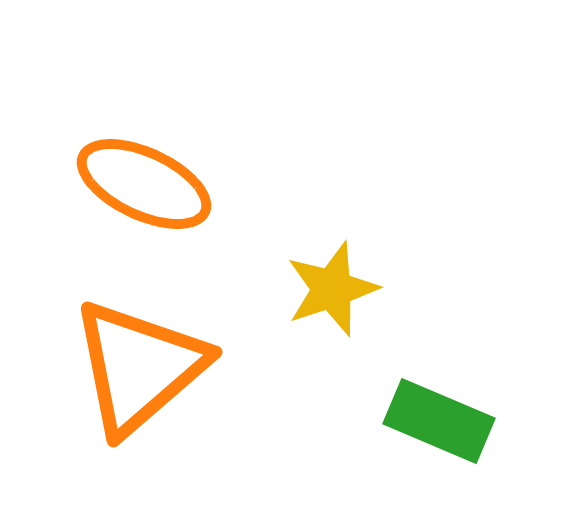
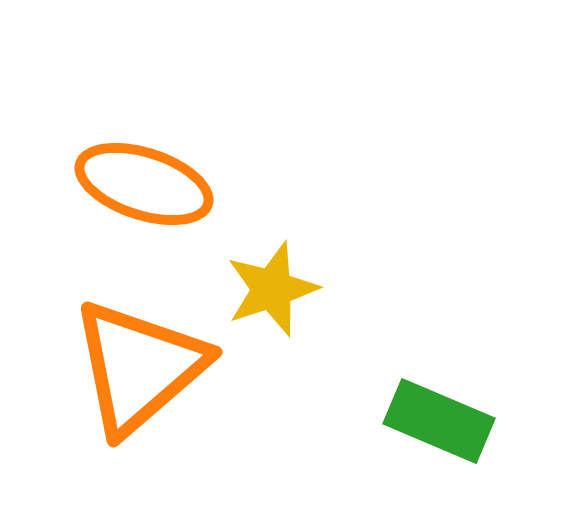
orange ellipse: rotated 7 degrees counterclockwise
yellow star: moved 60 px left
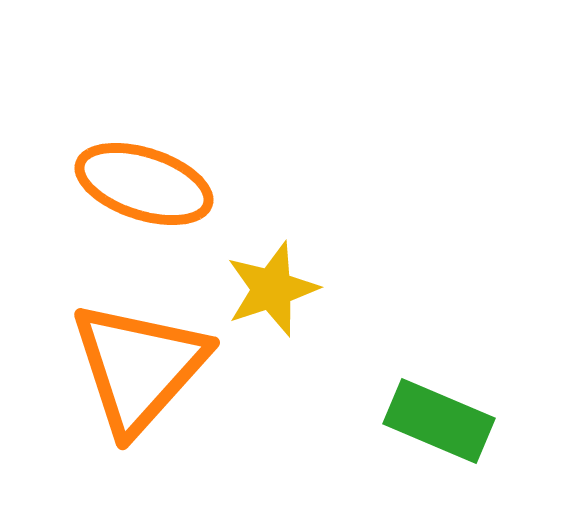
orange triangle: rotated 7 degrees counterclockwise
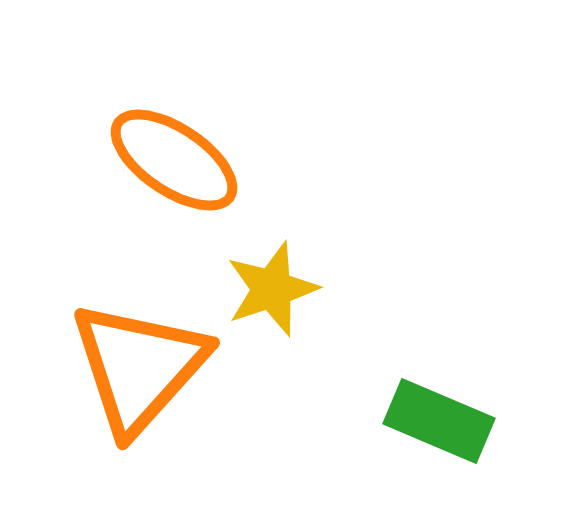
orange ellipse: moved 30 px right, 24 px up; rotated 16 degrees clockwise
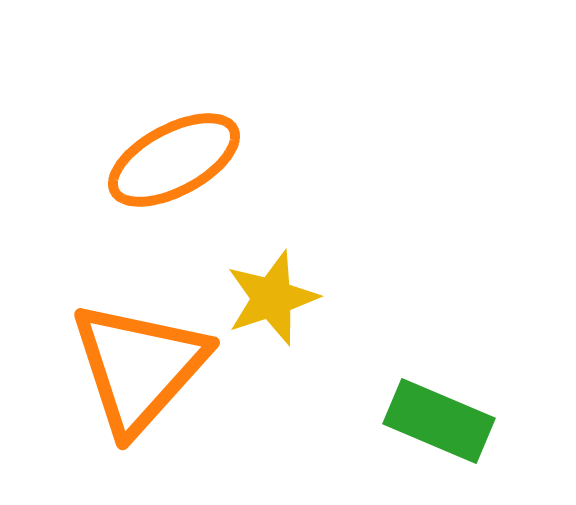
orange ellipse: rotated 62 degrees counterclockwise
yellow star: moved 9 px down
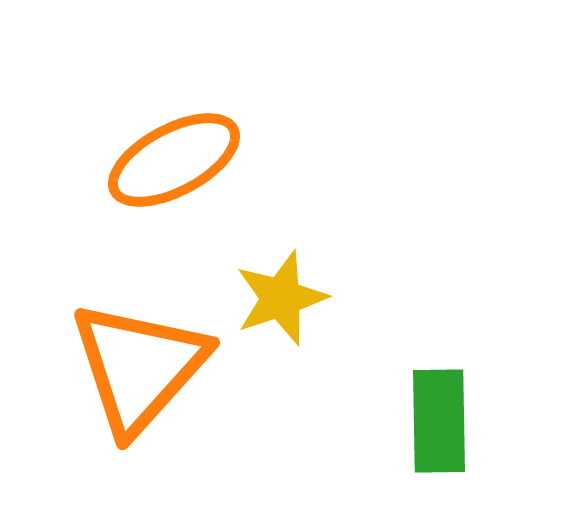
yellow star: moved 9 px right
green rectangle: rotated 66 degrees clockwise
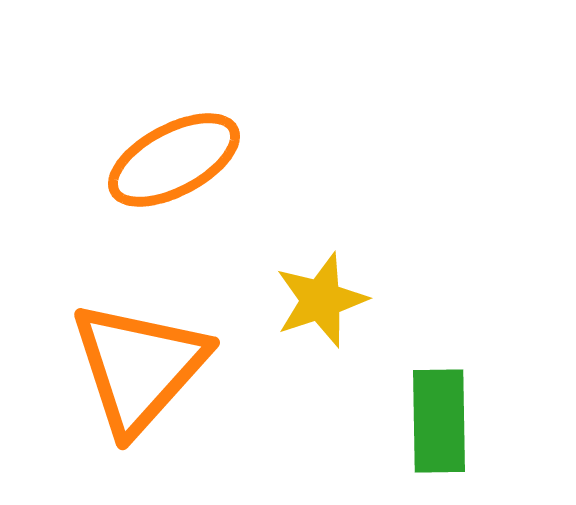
yellow star: moved 40 px right, 2 px down
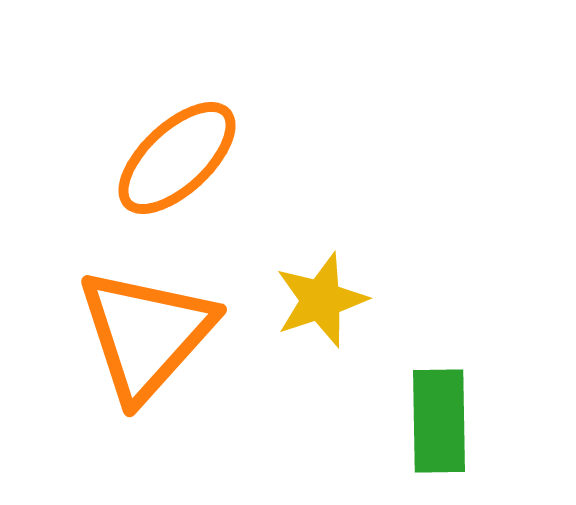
orange ellipse: moved 3 px right, 2 px up; rotated 15 degrees counterclockwise
orange triangle: moved 7 px right, 33 px up
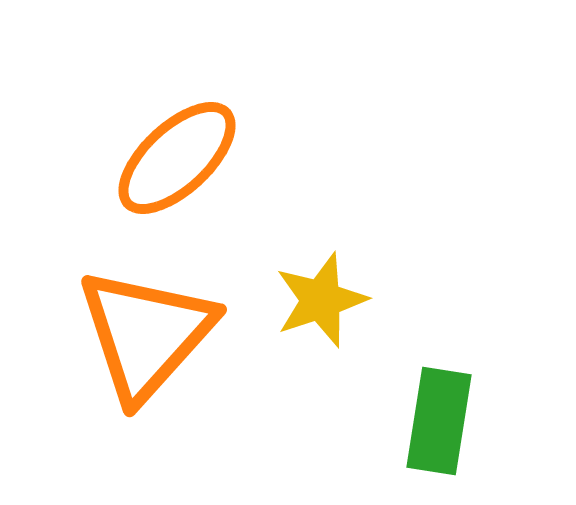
green rectangle: rotated 10 degrees clockwise
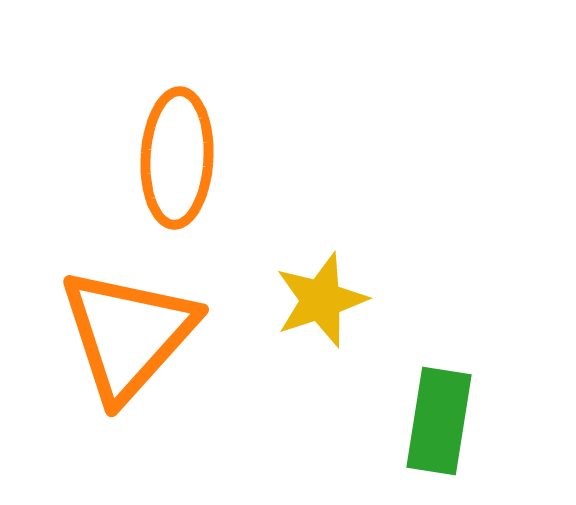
orange ellipse: rotated 44 degrees counterclockwise
orange triangle: moved 18 px left
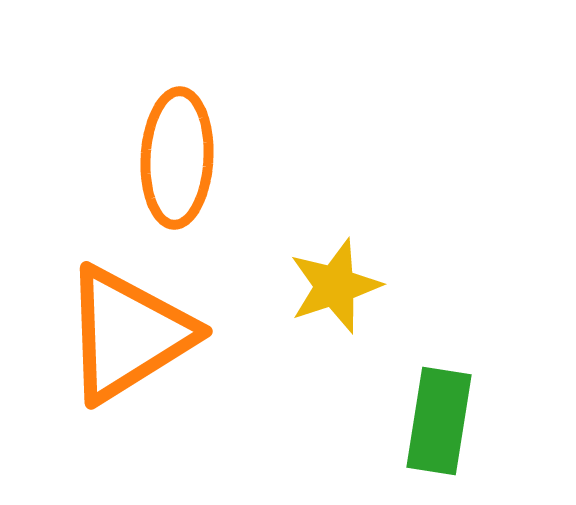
yellow star: moved 14 px right, 14 px up
orange triangle: rotated 16 degrees clockwise
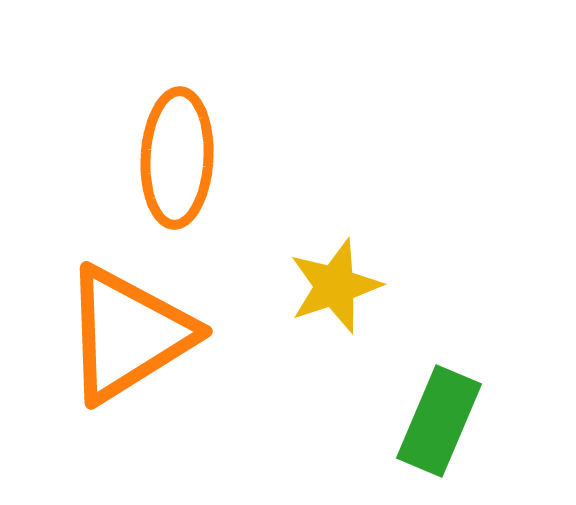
green rectangle: rotated 14 degrees clockwise
